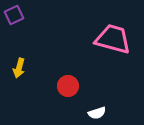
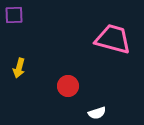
purple square: rotated 24 degrees clockwise
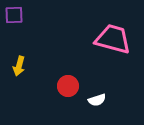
yellow arrow: moved 2 px up
white semicircle: moved 13 px up
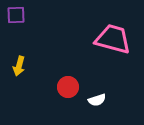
purple square: moved 2 px right
red circle: moved 1 px down
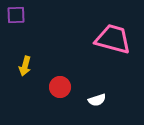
yellow arrow: moved 6 px right
red circle: moved 8 px left
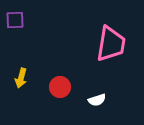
purple square: moved 1 px left, 5 px down
pink trapezoid: moved 2 px left, 5 px down; rotated 84 degrees clockwise
yellow arrow: moved 4 px left, 12 px down
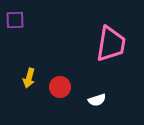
yellow arrow: moved 8 px right
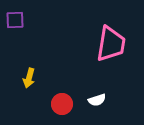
red circle: moved 2 px right, 17 px down
